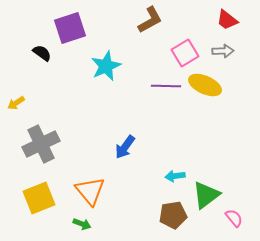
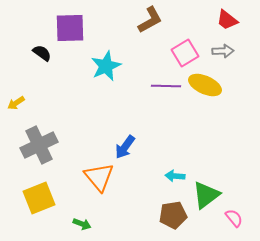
purple square: rotated 16 degrees clockwise
gray cross: moved 2 px left, 1 px down
cyan arrow: rotated 12 degrees clockwise
orange triangle: moved 9 px right, 14 px up
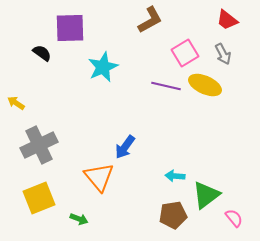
gray arrow: moved 3 px down; rotated 65 degrees clockwise
cyan star: moved 3 px left, 1 px down
purple line: rotated 12 degrees clockwise
yellow arrow: rotated 66 degrees clockwise
green arrow: moved 3 px left, 5 px up
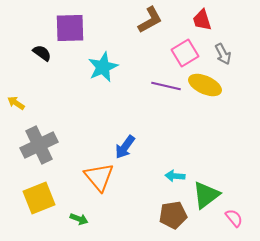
red trapezoid: moved 25 px left; rotated 35 degrees clockwise
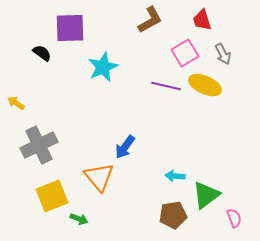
yellow square: moved 13 px right, 2 px up
pink semicircle: rotated 18 degrees clockwise
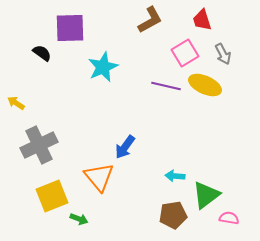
pink semicircle: moved 5 px left; rotated 60 degrees counterclockwise
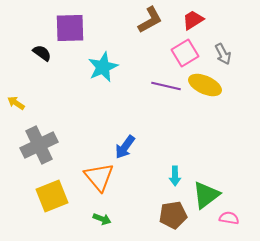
red trapezoid: moved 9 px left; rotated 75 degrees clockwise
cyan arrow: rotated 96 degrees counterclockwise
green arrow: moved 23 px right
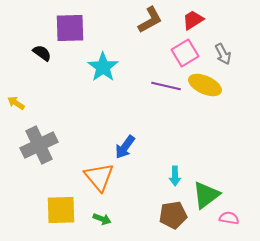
cyan star: rotated 12 degrees counterclockwise
yellow square: moved 9 px right, 14 px down; rotated 20 degrees clockwise
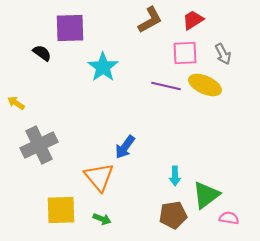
pink square: rotated 28 degrees clockwise
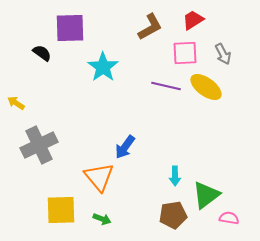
brown L-shape: moved 7 px down
yellow ellipse: moved 1 px right, 2 px down; rotated 12 degrees clockwise
